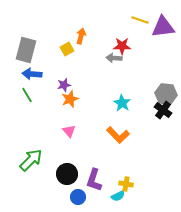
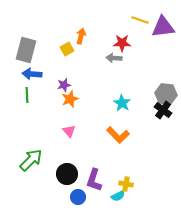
red star: moved 3 px up
green line: rotated 28 degrees clockwise
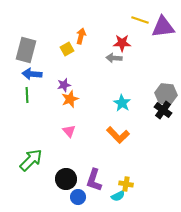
black circle: moved 1 px left, 5 px down
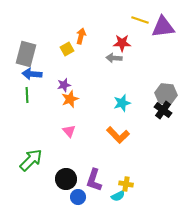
gray rectangle: moved 4 px down
cyan star: rotated 24 degrees clockwise
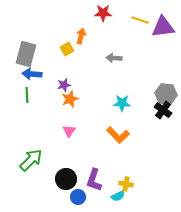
red star: moved 19 px left, 30 px up
cyan star: rotated 18 degrees clockwise
pink triangle: rotated 16 degrees clockwise
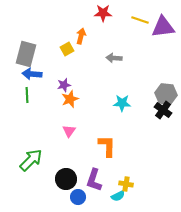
orange L-shape: moved 11 px left, 11 px down; rotated 135 degrees counterclockwise
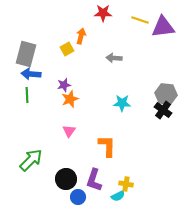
blue arrow: moved 1 px left
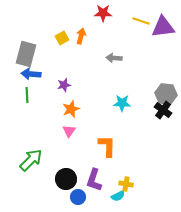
yellow line: moved 1 px right, 1 px down
yellow square: moved 5 px left, 11 px up
orange star: moved 1 px right, 10 px down
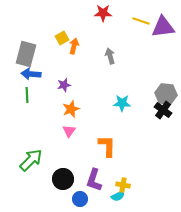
orange arrow: moved 7 px left, 10 px down
gray arrow: moved 4 px left, 2 px up; rotated 70 degrees clockwise
black circle: moved 3 px left
yellow cross: moved 3 px left, 1 px down
blue circle: moved 2 px right, 2 px down
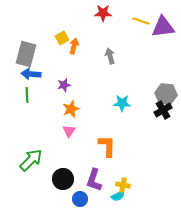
black cross: rotated 24 degrees clockwise
